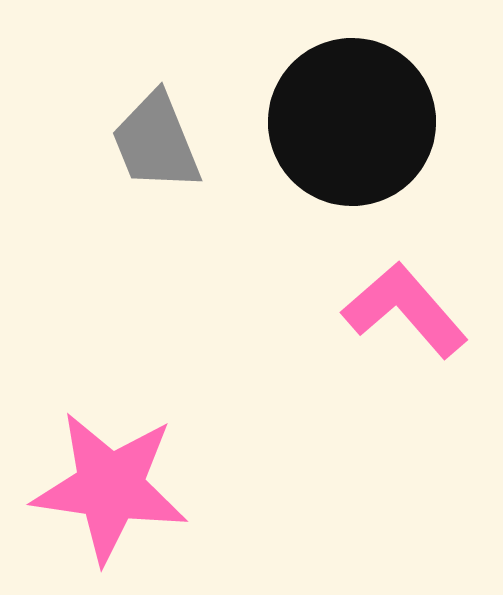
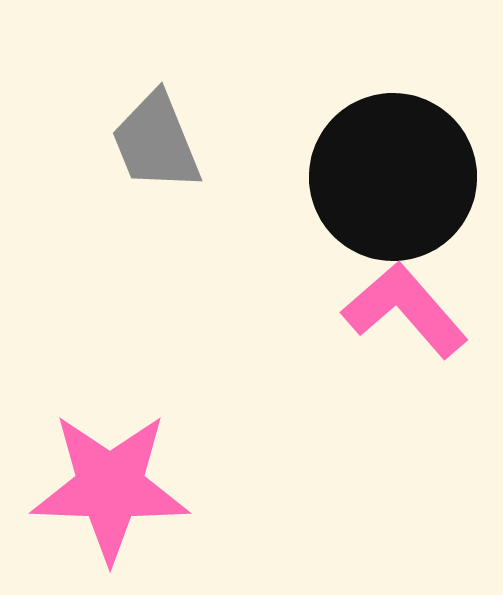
black circle: moved 41 px right, 55 px down
pink star: rotated 6 degrees counterclockwise
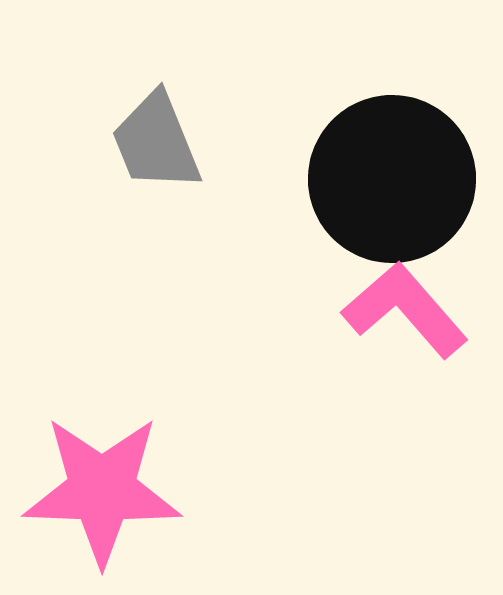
black circle: moved 1 px left, 2 px down
pink star: moved 8 px left, 3 px down
